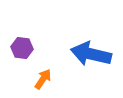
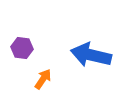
blue arrow: moved 1 px down
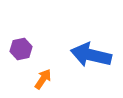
purple hexagon: moved 1 px left, 1 px down; rotated 20 degrees counterclockwise
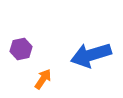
blue arrow: rotated 30 degrees counterclockwise
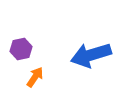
orange arrow: moved 8 px left, 2 px up
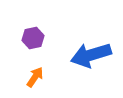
purple hexagon: moved 12 px right, 11 px up
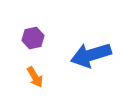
orange arrow: rotated 115 degrees clockwise
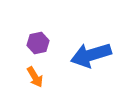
purple hexagon: moved 5 px right, 5 px down
